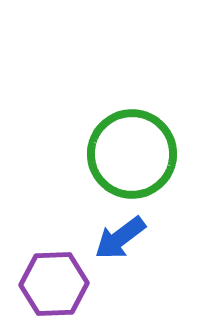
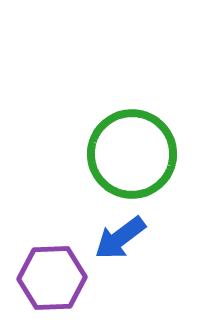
purple hexagon: moved 2 px left, 6 px up
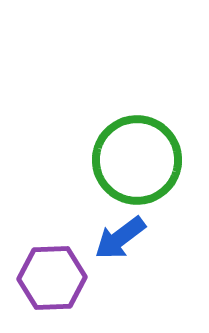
green circle: moved 5 px right, 6 px down
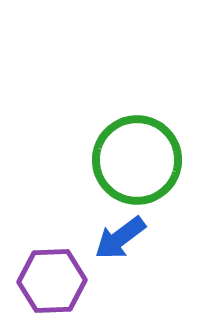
purple hexagon: moved 3 px down
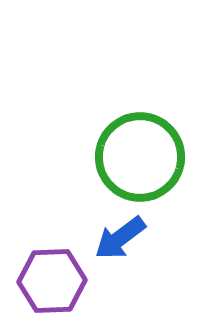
green circle: moved 3 px right, 3 px up
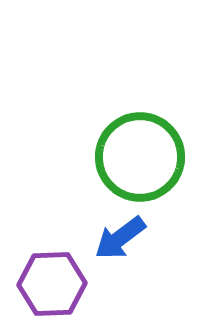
purple hexagon: moved 3 px down
